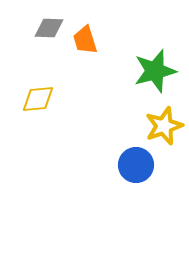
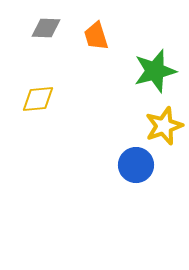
gray diamond: moved 3 px left
orange trapezoid: moved 11 px right, 4 px up
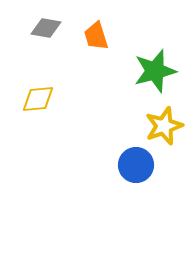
gray diamond: rotated 8 degrees clockwise
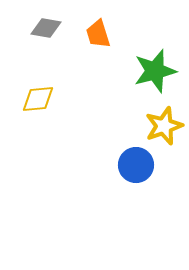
orange trapezoid: moved 2 px right, 2 px up
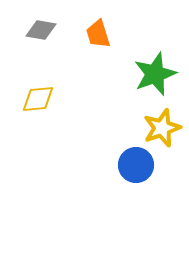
gray diamond: moved 5 px left, 2 px down
green star: moved 3 px down; rotated 6 degrees counterclockwise
yellow star: moved 2 px left, 2 px down
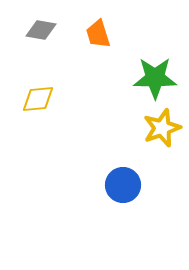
green star: moved 4 px down; rotated 21 degrees clockwise
blue circle: moved 13 px left, 20 px down
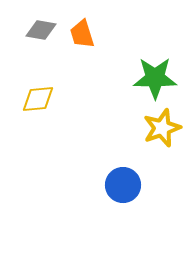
orange trapezoid: moved 16 px left
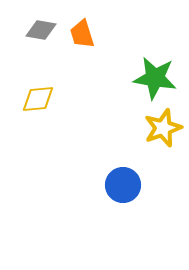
green star: rotated 9 degrees clockwise
yellow star: moved 1 px right
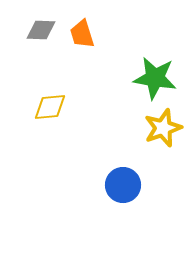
gray diamond: rotated 8 degrees counterclockwise
yellow diamond: moved 12 px right, 8 px down
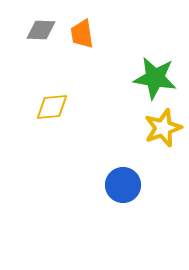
orange trapezoid: rotated 8 degrees clockwise
yellow diamond: moved 2 px right
